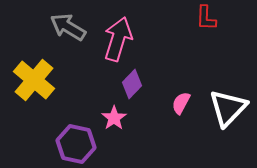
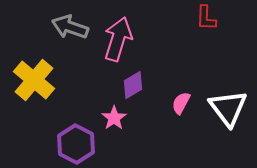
gray arrow: moved 2 px right; rotated 12 degrees counterclockwise
purple diamond: moved 1 px right, 1 px down; rotated 16 degrees clockwise
white triangle: rotated 21 degrees counterclockwise
purple hexagon: rotated 15 degrees clockwise
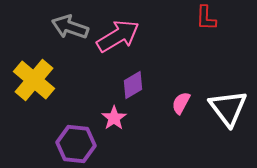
pink arrow: moved 3 px up; rotated 42 degrees clockwise
purple hexagon: rotated 21 degrees counterclockwise
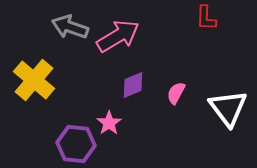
purple diamond: rotated 8 degrees clockwise
pink semicircle: moved 5 px left, 10 px up
pink star: moved 5 px left, 5 px down
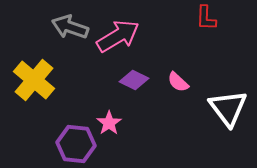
purple diamond: moved 1 px right, 5 px up; rotated 48 degrees clockwise
pink semicircle: moved 2 px right, 11 px up; rotated 75 degrees counterclockwise
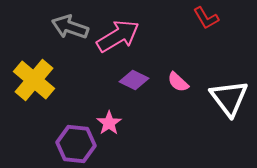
red L-shape: rotated 32 degrees counterclockwise
white triangle: moved 1 px right, 10 px up
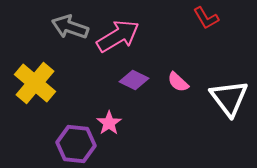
yellow cross: moved 1 px right, 3 px down
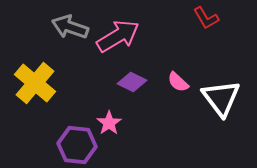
purple diamond: moved 2 px left, 2 px down
white triangle: moved 8 px left
purple hexagon: moved 1 px right, 1 px down
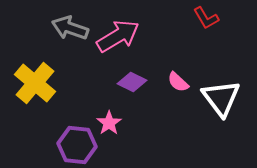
gray arrow: moved 1 px down
